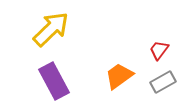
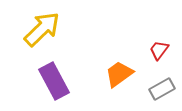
yellow arrow: moved 9 px left
orange trapezoid: moved 2 px up
gray rectangle: moved 1 px left, 7 px down
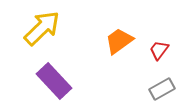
yellow arrow: moved 1 px up
orange trapezoid: moved 33 px up
purple rectangle: rotated 15 degrees counterclockwise
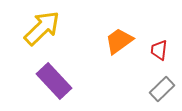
red trapezoid: rotated 30 degrees counterclockwise
gray rectangle: rotated 15 degrees counterclockwise
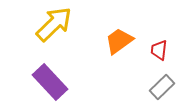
yellow arrow: moved 12 px right, 4 px up
purple rectangle: moved 4 px left, 1 px down
gray rectangle: moved 2 px up
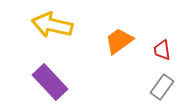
yellow arrow: moved 2 px left, 1 px down; rotated 123 degrees counterclockwise
red trapezoid: moved 3 px right; rotated 15 degrees counterclockwise
gray rectangle: rotated 10 degrees counterclockwise
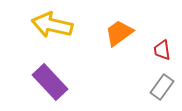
orange trapezoid: moved 8 px up
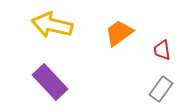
gray rectangle: moved 1 px left, 2 px down
